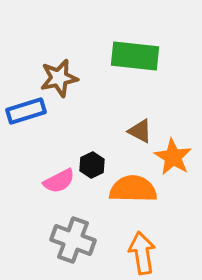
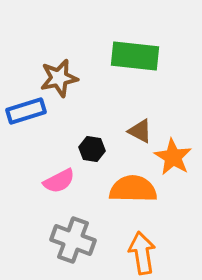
black hexagon: moved 16 px up; rotated 25 degrees counterclockwise
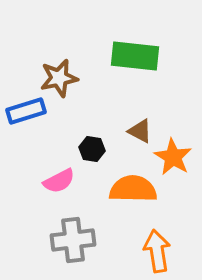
gray cross: rotated 27 degrees counterclockwise
orange arrow: moved 15 px right, 2 px up
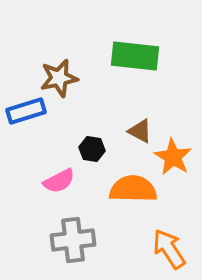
orange arrow: moved 12 px right, 2 px up; rotated 24 degrees counterclockwise
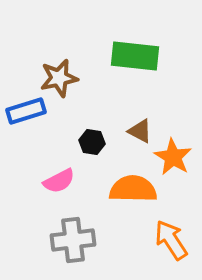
black hexagon: moved 7 px up
orange arrow: moved 2 px right, 9 px up
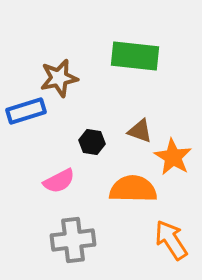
brown triangle: rotated 8 degrees counterclockwise
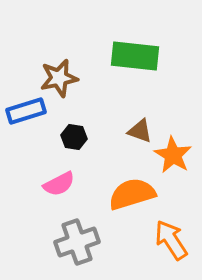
black hexagon: moved 18 px left, 5 px up
orange star: moved 2 px up
pink semicircle: moved 3 px down
orange semicircle: moved 1 px left, 5 px down; rotated 18 degrees counterclockwise
gray cross: moved 4 px right, 2 px down; rotated 12 degrees counterclockwise
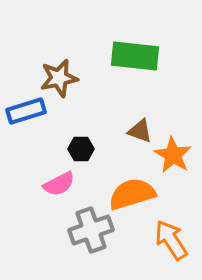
black hexagon: moved 7 px right, 12 px down; rotated 10 degrees counterclockwise
gray cross: moved 14 px right, 12 px up
